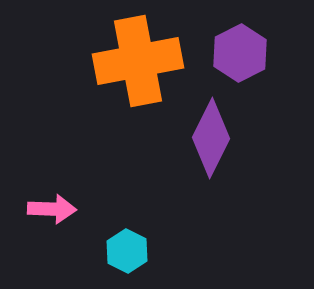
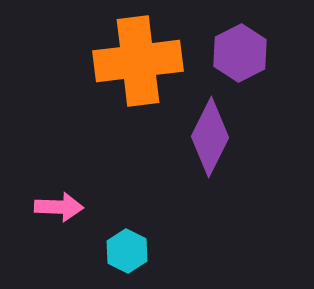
orange cross: rotated 4 degrees clockwise
purple diamond: moved 1 px left, 1 px up
pink arrow: moved 7 px right, 2 px up
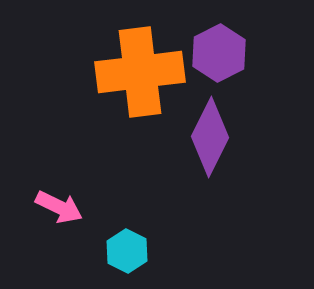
purple hexagon: moved 21 px left
orange cross: moved 2 px right, 11 px down
pink arrow: rotated 24 degrees clockwise
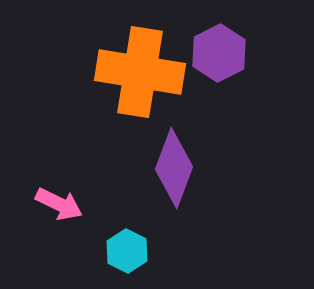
orange cross: rotated 16 degrees clockwise
purple diamond: moved 36 px left, 31 px down; rotated 6 degrees counterclockwise
pink arrow: moved 3 px up
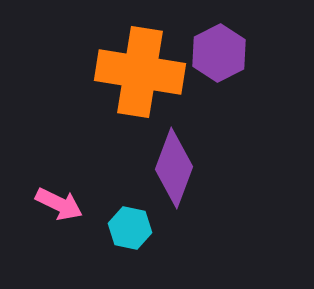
cyan hexagon: moved 3 px right, 23 px up; rotated 15 degrees counterclockwise
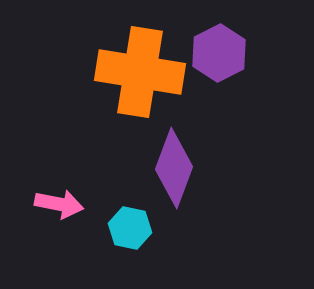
pink arrow: rotated 15 degrees counterclockwise
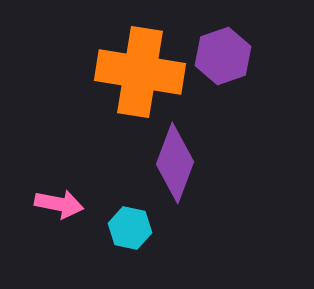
purple hexagon: moved 4 px right, 3 px down; rotated 8 degrees clockwise
purple diamond: moved 1 px right, 5 px up
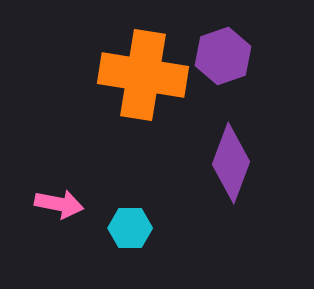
orange cross: moved 3 px right, 3 px down
purple diamond: moved 56 px right
cyan hexagon: rotated 12 degrees counterclockwise
